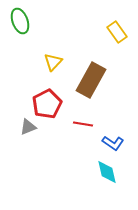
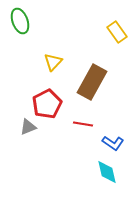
brown rectangle: moved 1 px right, 2 px down
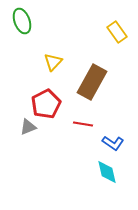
green ellipse: moved 2 px right
red pentagon: moved 1 px left
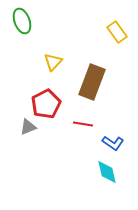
brown rectangle: rotated 8 degrees counterclockwise
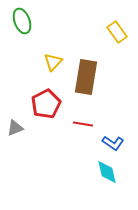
brown rectangle: moved 6 px left, 5 px up; rotated 12 degrees counterclockwise
gray triangle: moved 13 px left, 1 px down
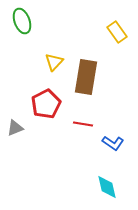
yellow triangle: moved 1 px right
cyan diamond: moved 15 px down
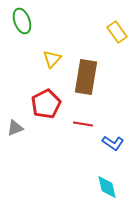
yellow triangle: moved 2 px left, 3 px up
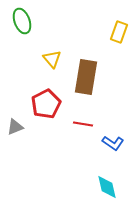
yellow rectangle: moved 2 px right; rotated 55 degrees clockwise
yellow triangle: rotated 24 degrees counterclockwise
gray triangle: moved 1 px up
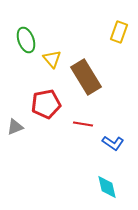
green ellipse: moved 4 px right, 19 px down
brown rectangle: rotated 40 degrees counterclockwise
red pentagon: rotated 16 degrees clockwise
